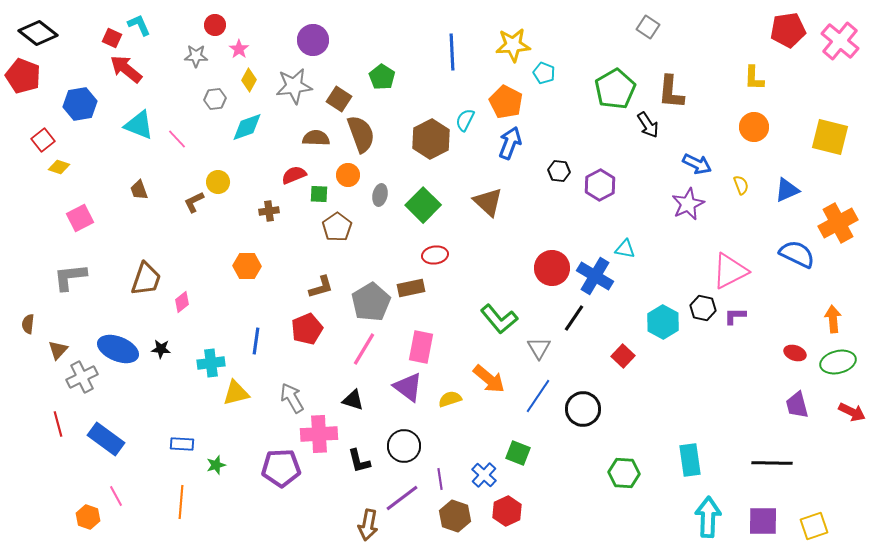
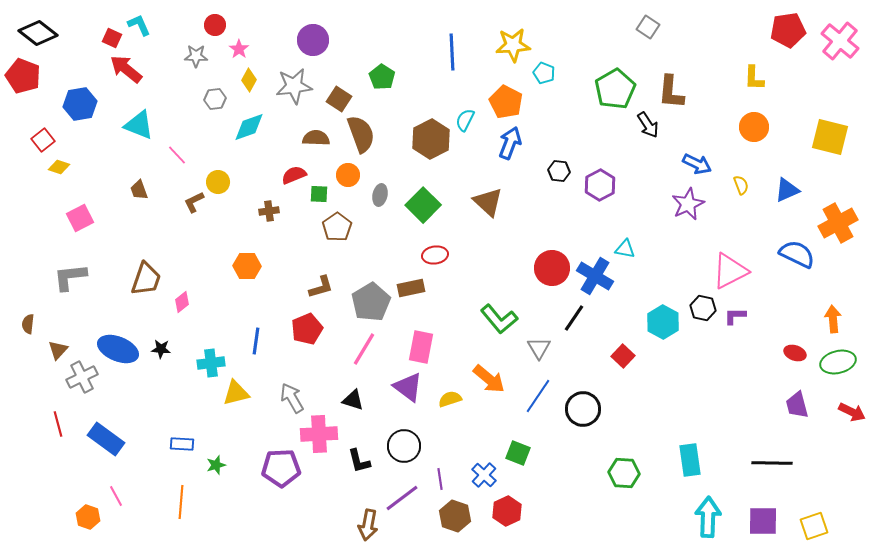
cyan diamond at (247, 127): moved 2 px right
pink line at (177, 139): moved 16 px down
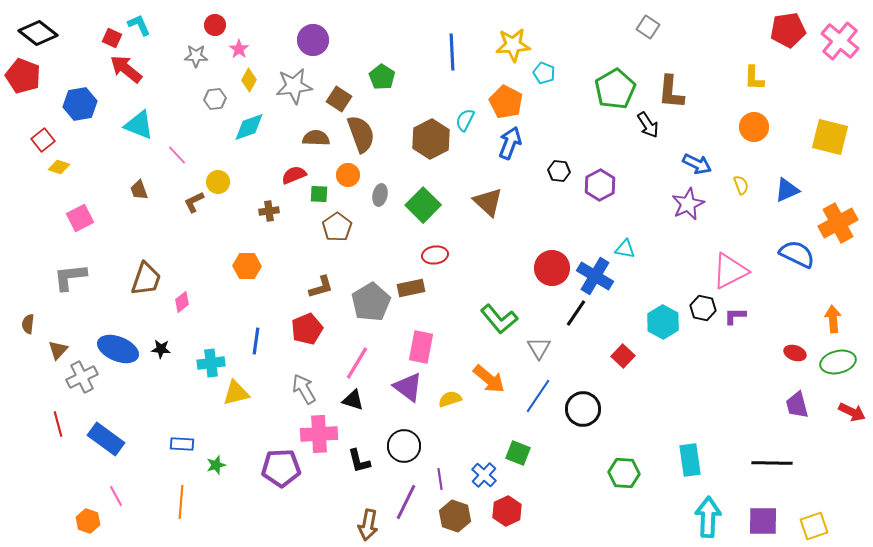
black line at (574, 318): moved 2 px right, 5 px up
pink line at (364, 349): moved 7 px left, 14 px down
gray arrow at (292, 398): moved 12 px right, 9 px up
purple line at (402, 498): moved 4 px right, 4 px down; rotated 27 degrees counterclockwise
orange hexagon at (88, 517): moved 4 px down
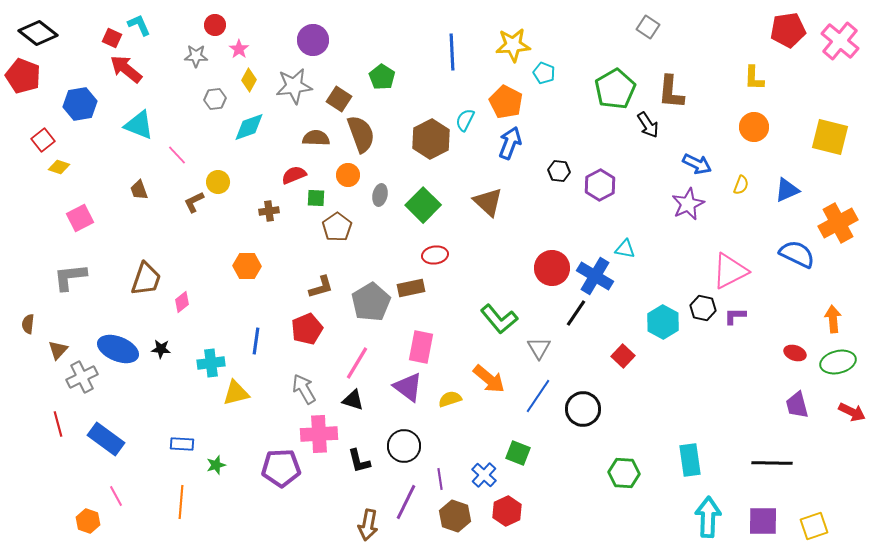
yellow semicircle at (741, 185): rotated 42 degrees clockwise
green square at (319, 194): moved 3 px left, 4 px down
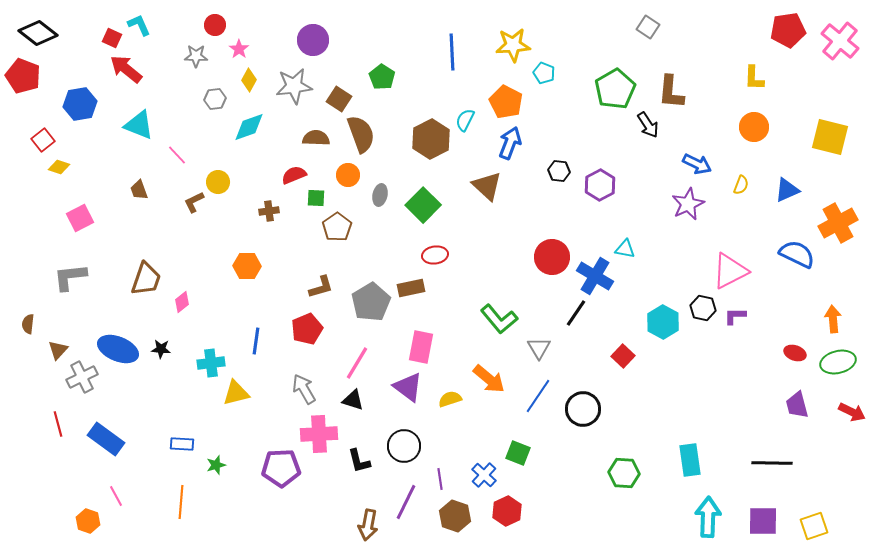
brown triangle at (488, 202): moved 1 px left, 16 px up
red circle at (552, 268): moved 11 px up
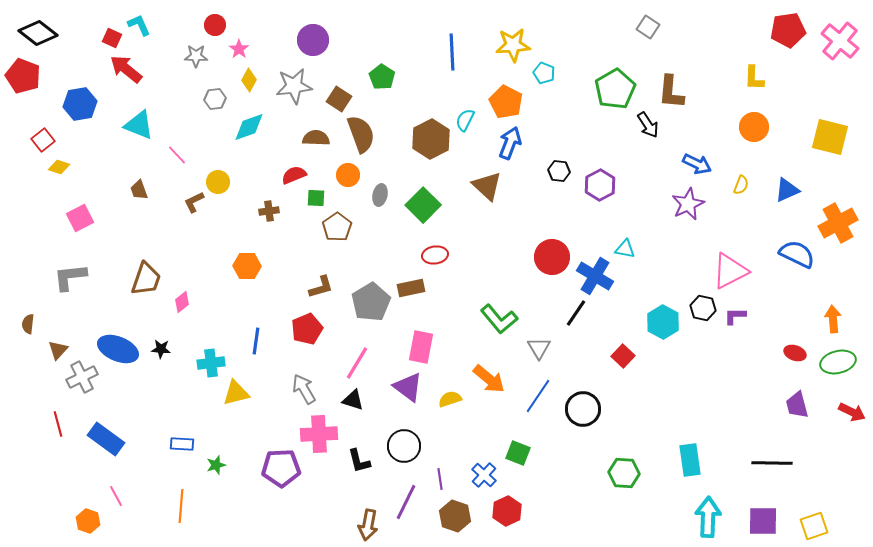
orange line at (181, 502): moved 4 px down
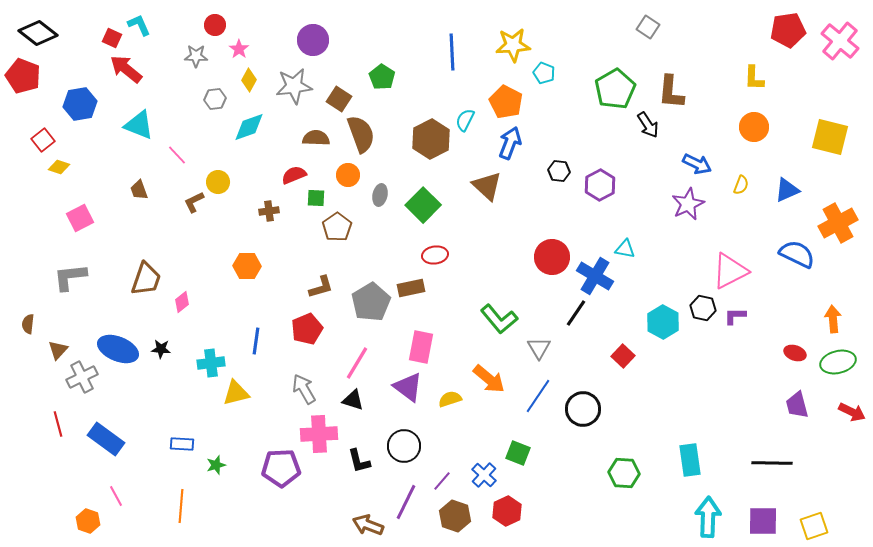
purple line at (440, 479): moved 2 px right, 2 px down; rotated 50 degrees clockwise
brown arrow at (368, 525): rotated 100 degrees clockwise
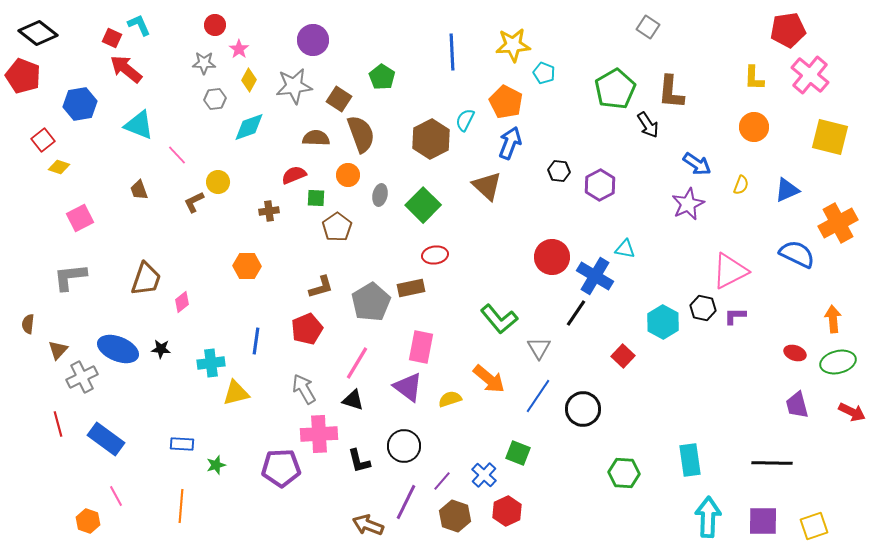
pink cross at (840, 41): moved 30 px left, 34 px down
gray star at (196, 56): moved 8 px right, 7 px down
blue arrow at (697, 164): rotated 8 degrees clockwise
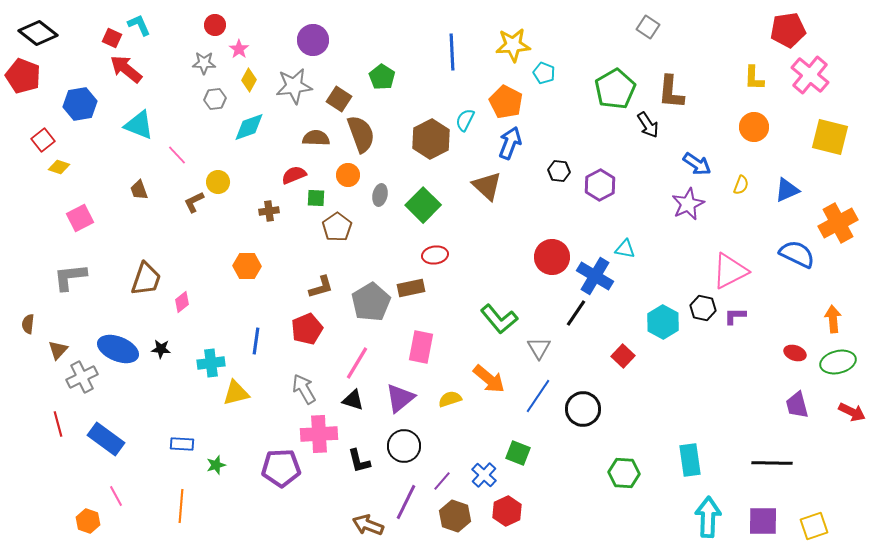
purple triangle at (408, 387): moved 8 px left, 11 px down; rotated 44 degrees clockwise
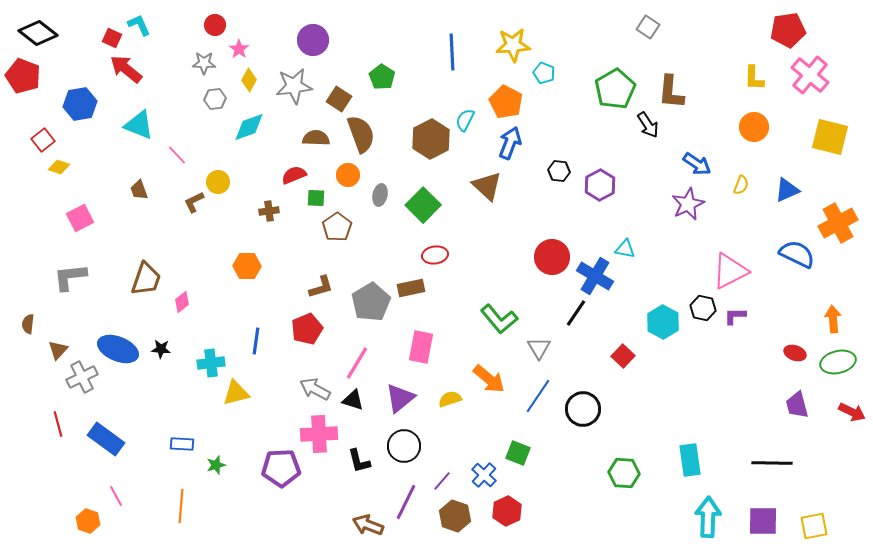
gray arrow at (304, 389): moved 11 px right; rotated 32 degrees counterclockwise
yellow square at (814, 526): rotated 8 degrees clockwise
